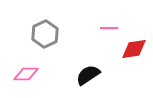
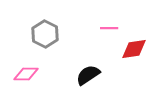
gray hexagon: rotated 8 degrees counterclockwise
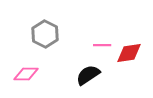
pink line: moved 7 px left, 17 px down
red diamond: moved 5 px left, 4 px down
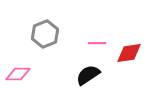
gray hexagon: rotated 12 degrees clockwise
pink line: moved 5 px left, 2 px up
pink diamond: moved 8 px left
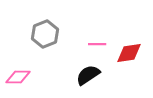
pink line: moved 1 px down
pink diamond: moved 3 px down
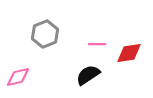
pink diamond: rotated 15 degrees counterclockwise
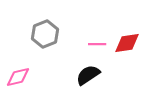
red diamond: moved 2 px left, 10 px up
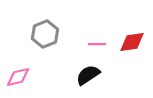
red diamond: moved 5 px right, 1 px up
